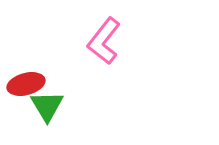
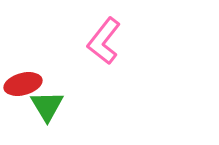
red ellipse: moved 3 px left
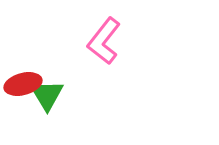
green triangle: moved 11 px up
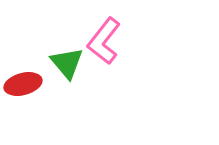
green triangle: moved 20 px right, 32 px up; rotated 9 degrees counterclockwise
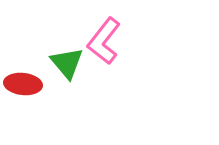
red ellipse: rotated 21 degrees clockwise
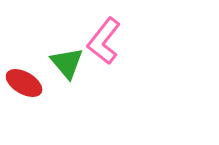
red ellipse: moved 1 px right, 1 px up; rotated 24 degrees clockwise
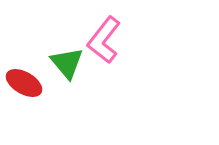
pink L-shape: moved 1 px up
